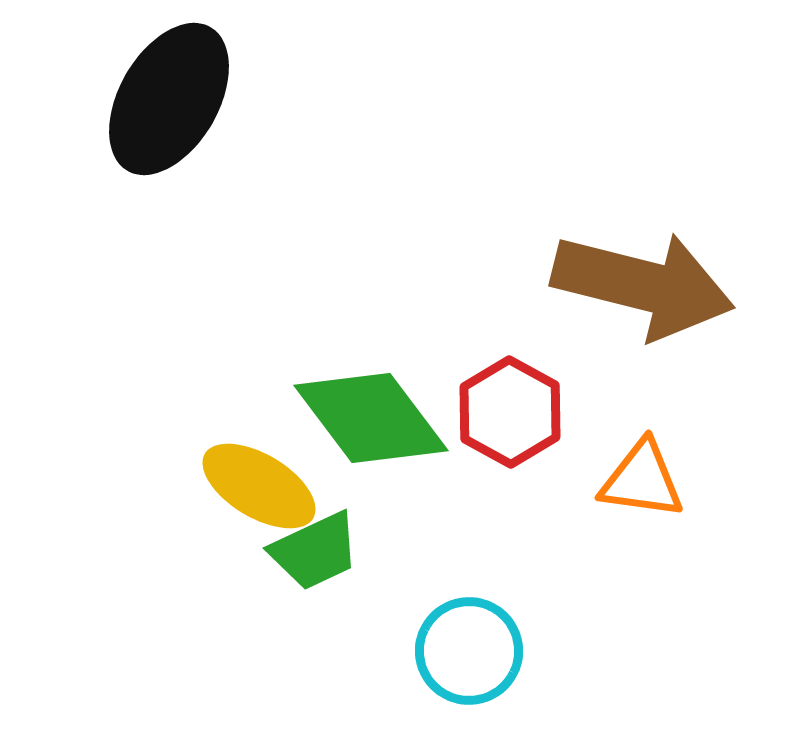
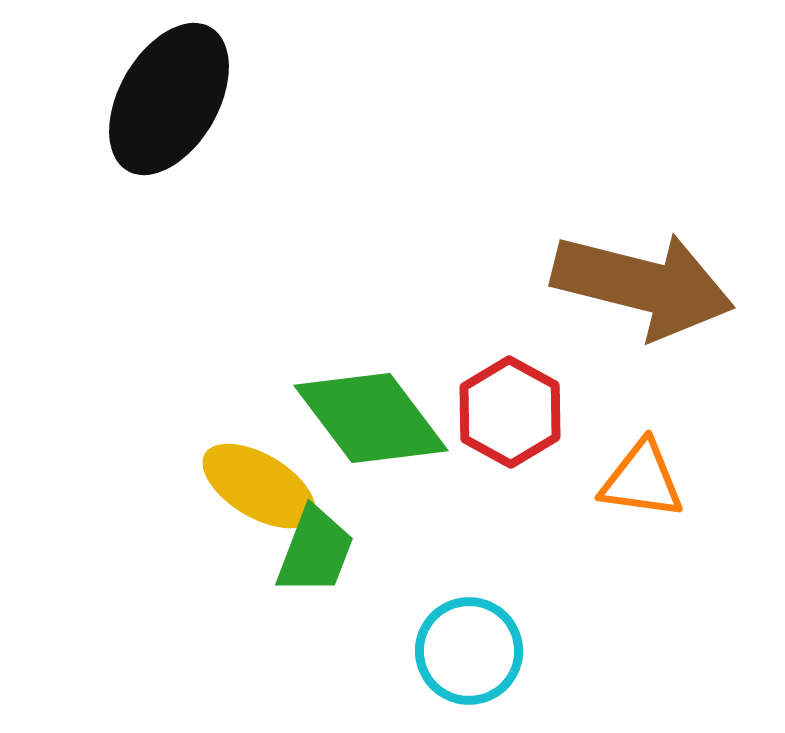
green trapezoid: rotated 44 degrees counterclockwise
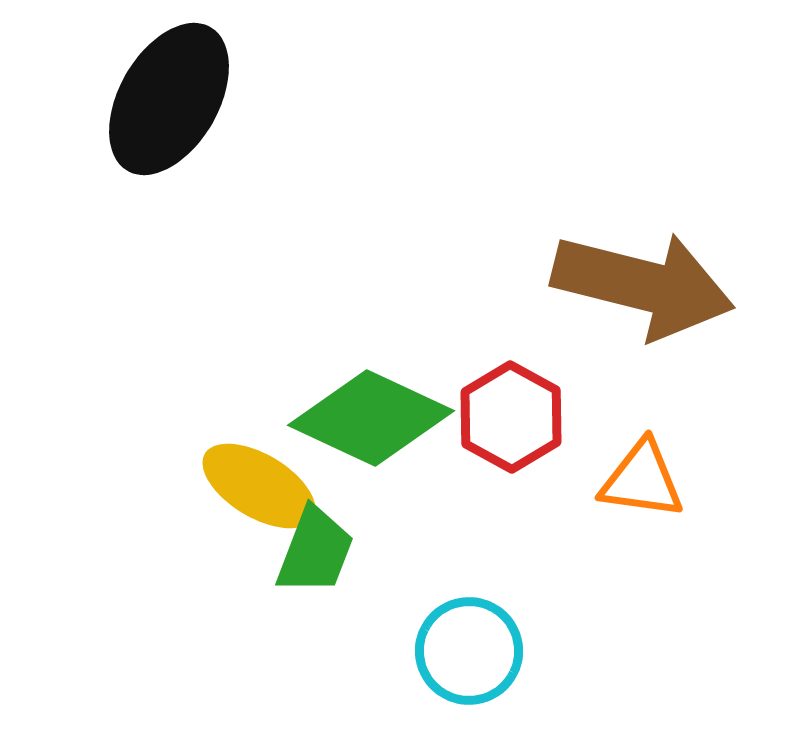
red hexagon: moved 1 px right, 5 px down
green diamond: rotated 28 degrees counterclockwise
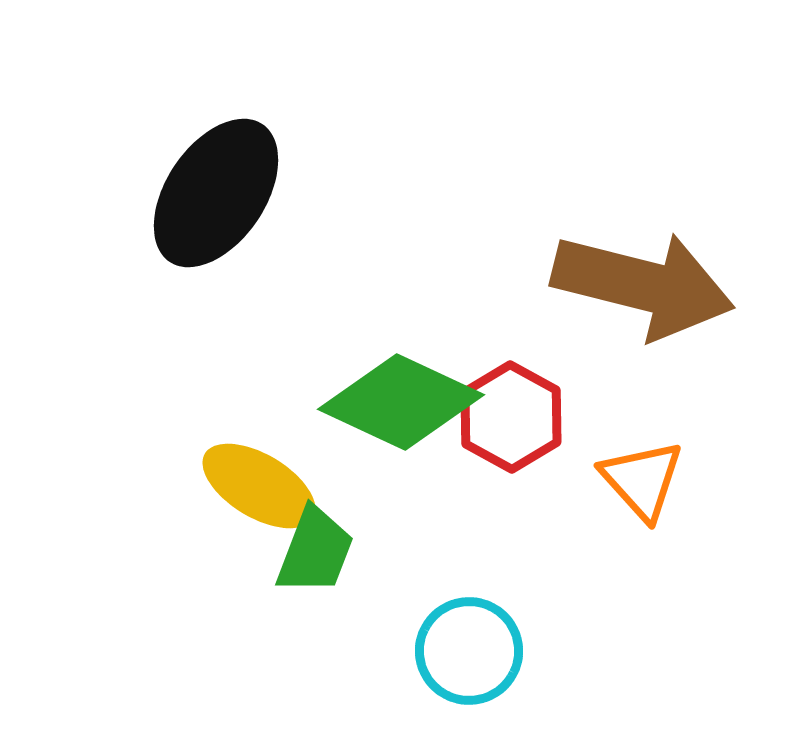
black ellipse: moved 47 px right, 94 px down; rotated 4 degrees clockwise
green diamond: moved 30 px right, 16 px up
orange triangle: rotated 40 degrees clockwise
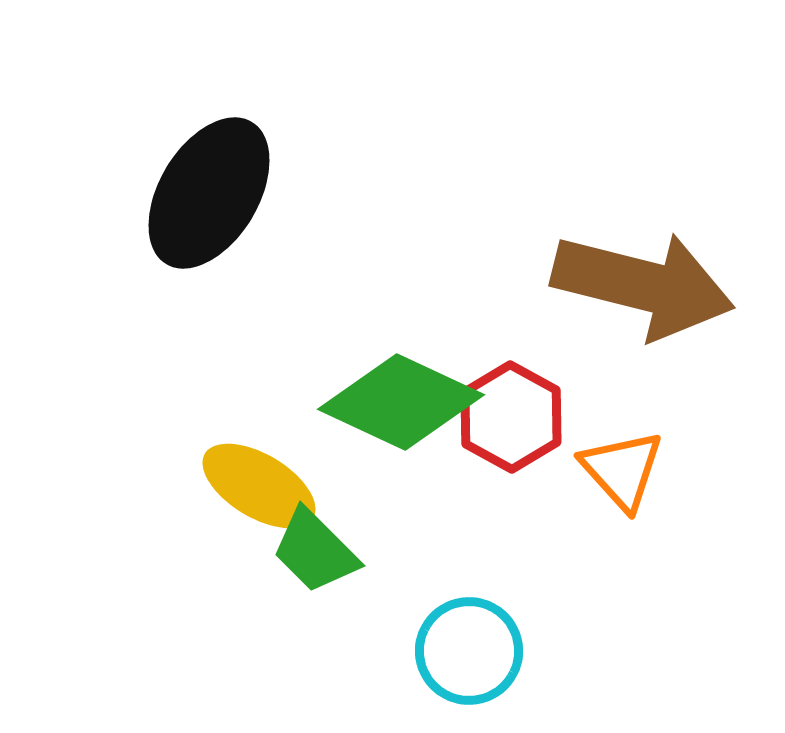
black ellipse: moved 7 px left; rotated 3 degrees counterclockwise
orange triangle: moved 20 px left, 10 px up
green trapezoid: rotated 114 degrees clockwise
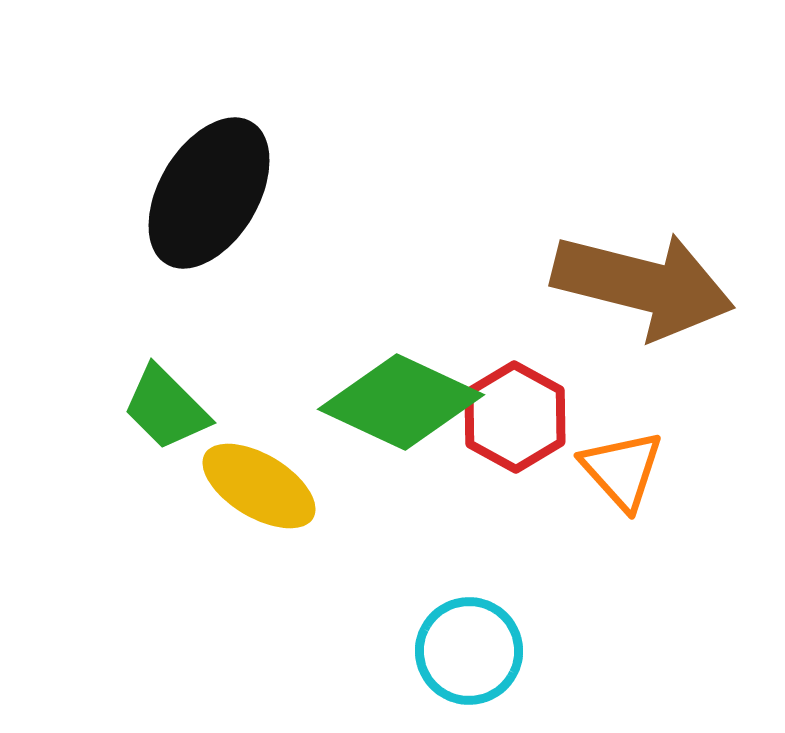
red hexagon: moved 4 px right
green trapezoid: moved 149 px left, 143 px up
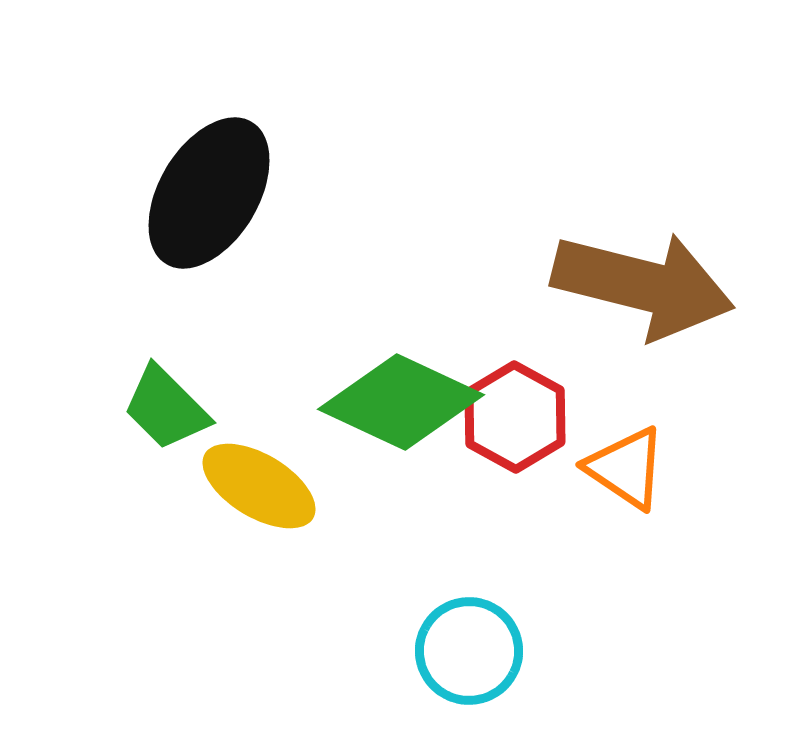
orange triangle: moved 4 px right, 2 px up; rotated 14 degrees counterclockwise
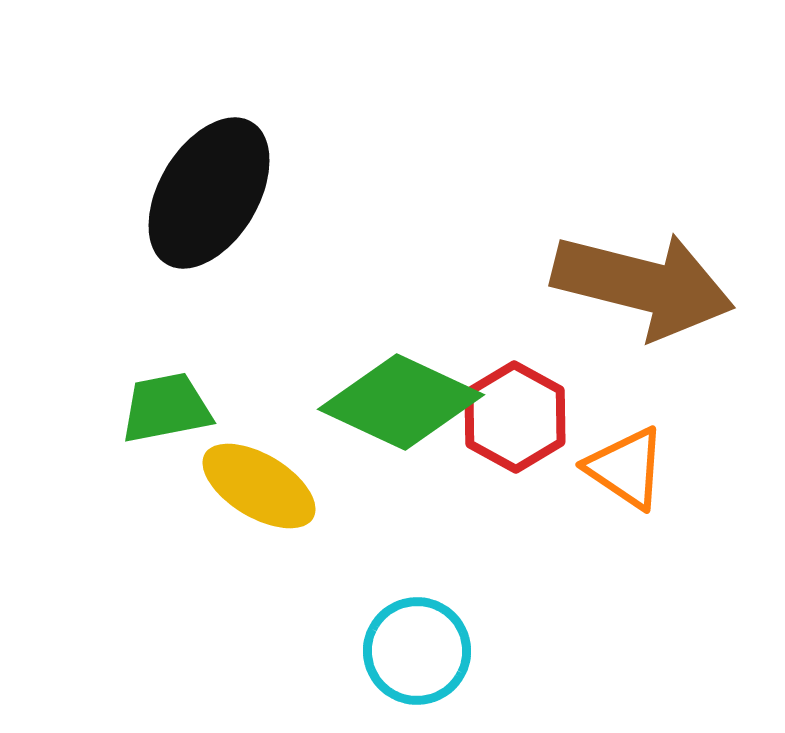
green trapezoid: rotated 124 degrees clockwise
cyan circle: moved 52 px left
